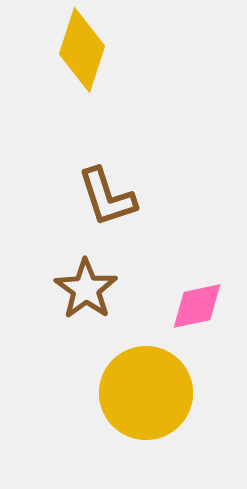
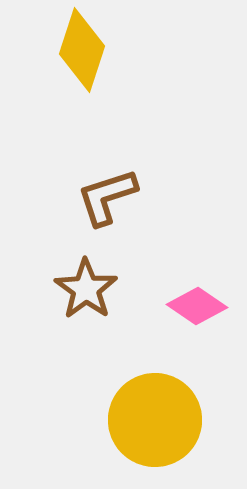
brown L-shape: rotated 90 degrees clockwise
pink diamond: rotated 46 degrees clockwise
yellow circle: moved 9 px right, 27 px down
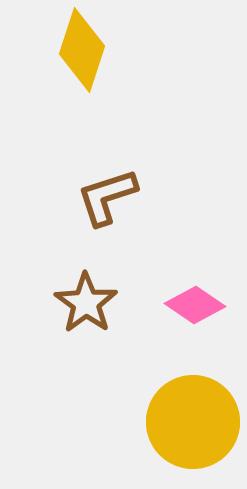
brown star: moved 14 px down
pink diamond: moved 2 px left, 1 px up
yellow circle: moved 38 px right, 2 px down
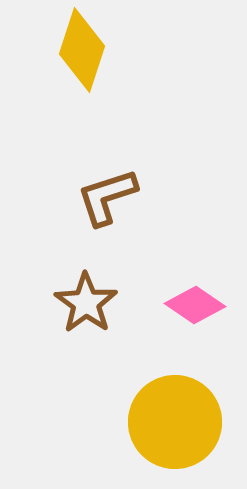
yellow circle: moved 18 px left
